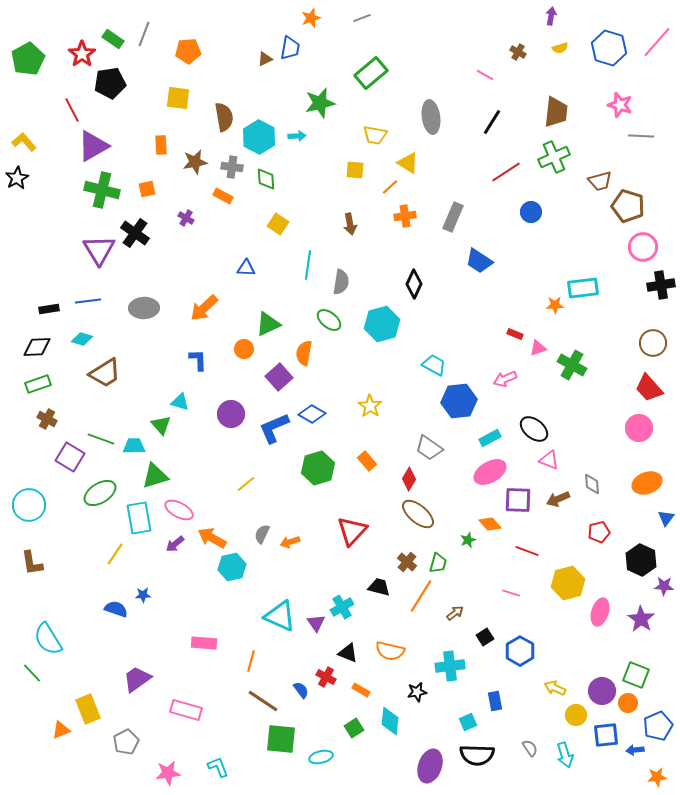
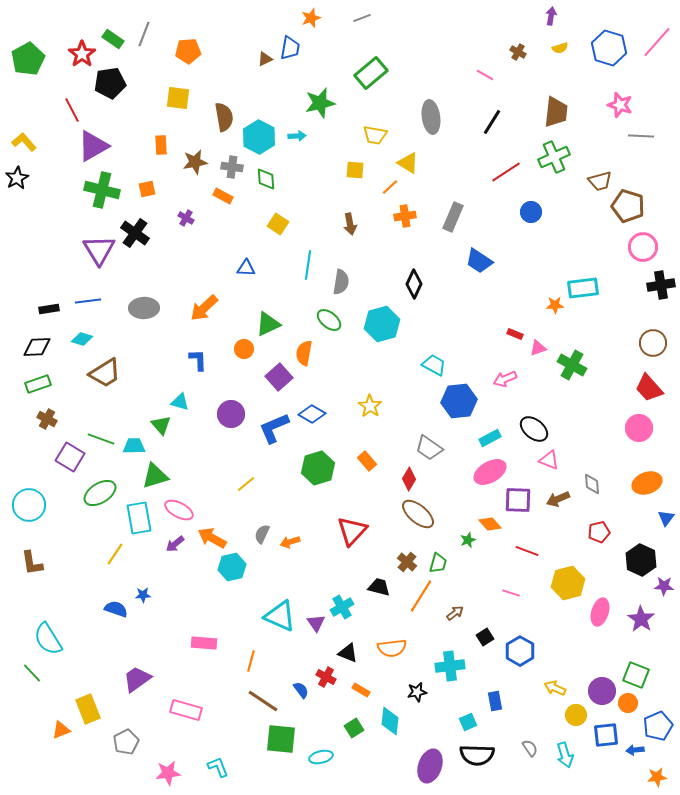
orange semicircle at (390, 651): moved 2 px right, 3 px up; rotated 20 degrees counterclockwise
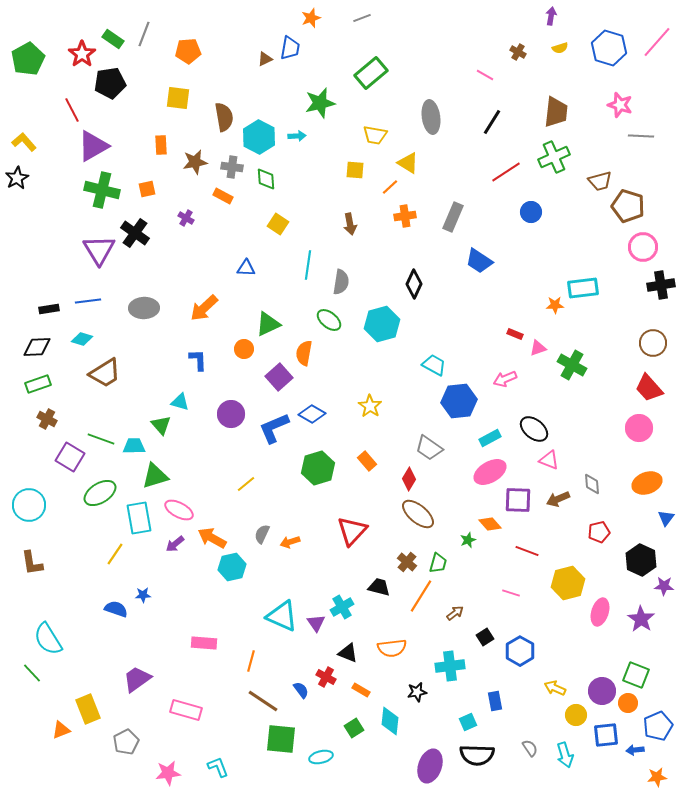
cyan triangle at (280, 616): moved 2 px right
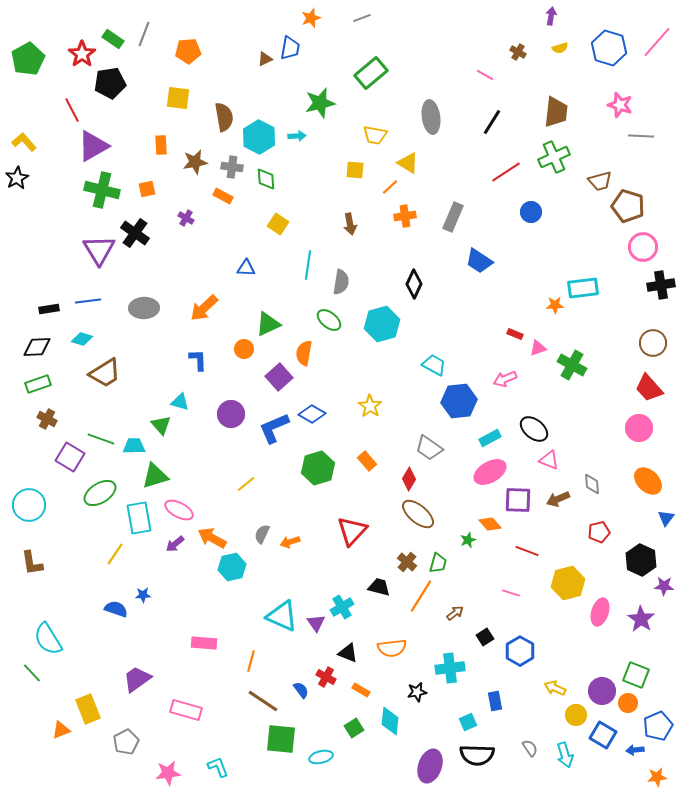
orange ellipse at (647, 483): moved 1 px right, 2 px up; rotated 64 degrees clockwise
cyan cross at (450, 666): moved 2 px down
blue square at (606, 735): moved 3 px left; rotated 36 degrees clockwise
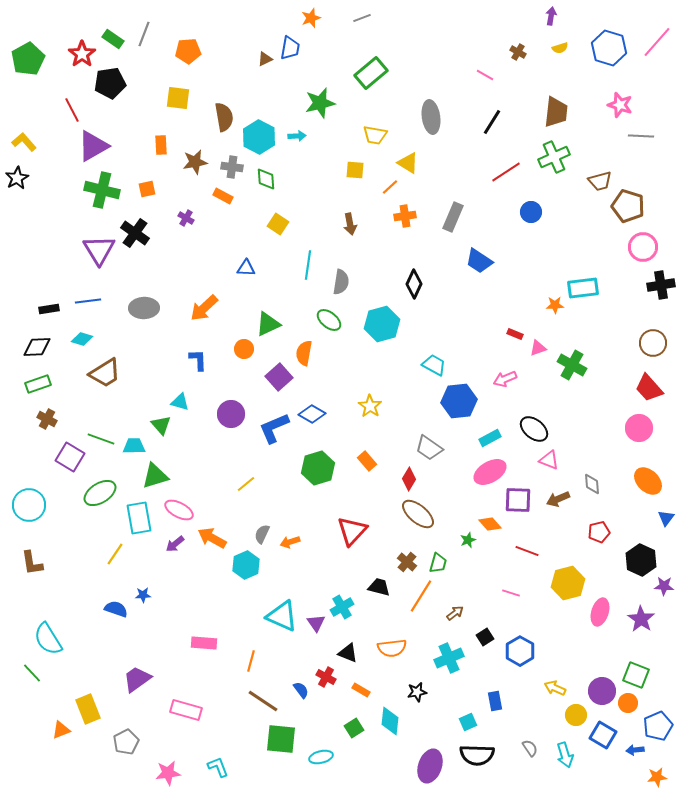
cyan hexagon at (232, 567): moved 14 px right, 2 px up; rotated 12 degrees counterclockwise
cyan cross at (450, 668): moved 1 px left, 10 px up; rotated 16 degrees counterclockwise
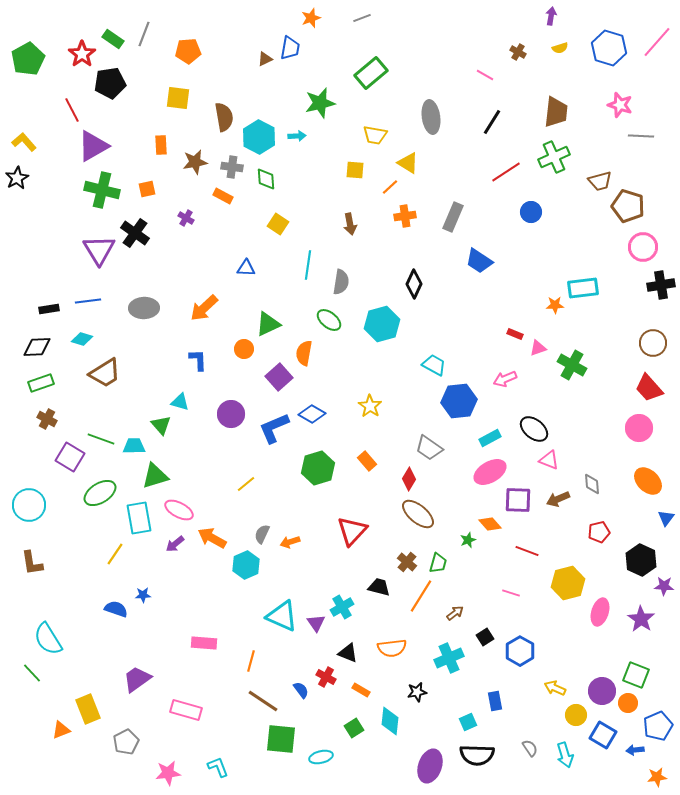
green rectangle at (38, 384): moved 3 px right, 1 px up
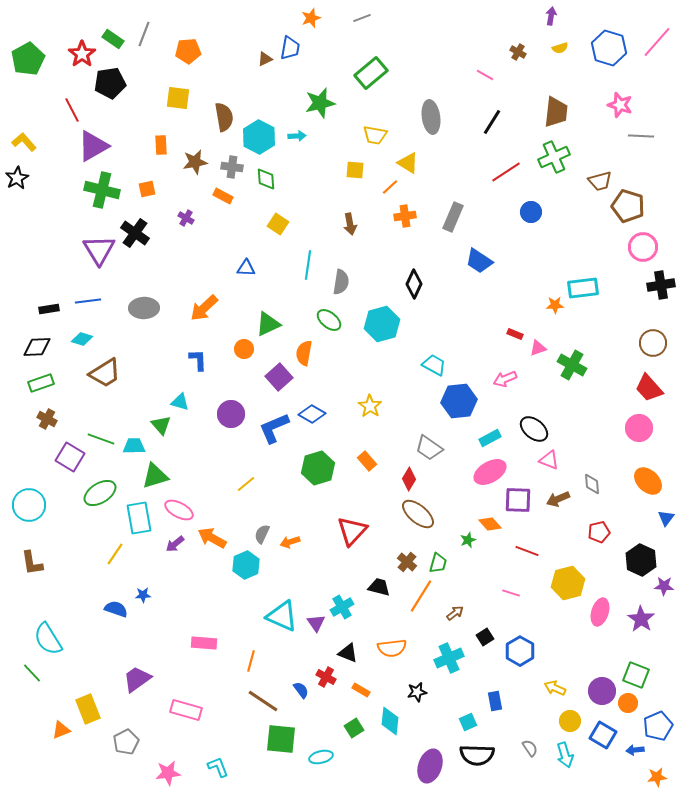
yellow circle at (576, 715): moved 6 px left, 6 px down
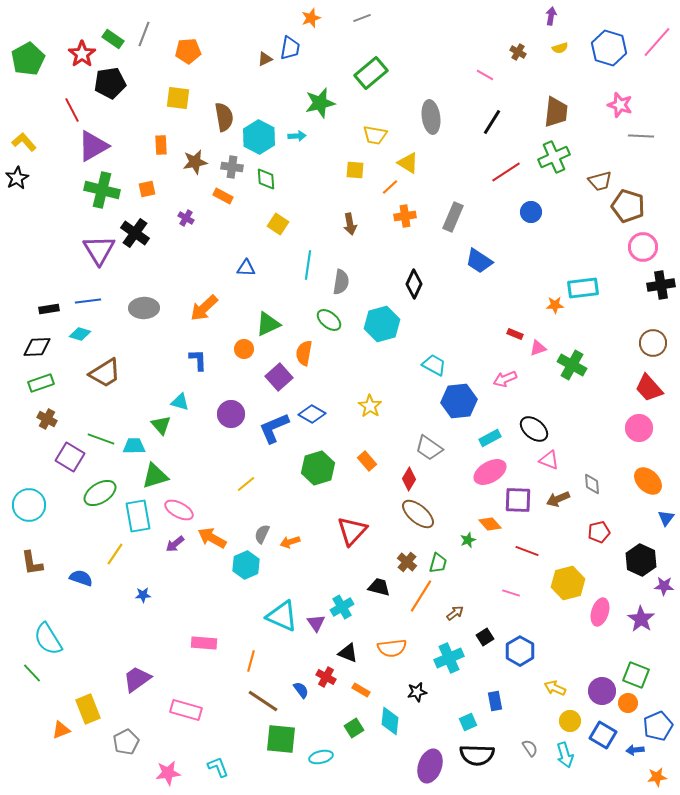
cyan diamond at (82, 339): moved 2 px left, 5 px up
cyan rectangle at (139, 518): moved 1 px left, 2 px up
blue semicircle at (116, 609): moved 35 px left, 31 px up
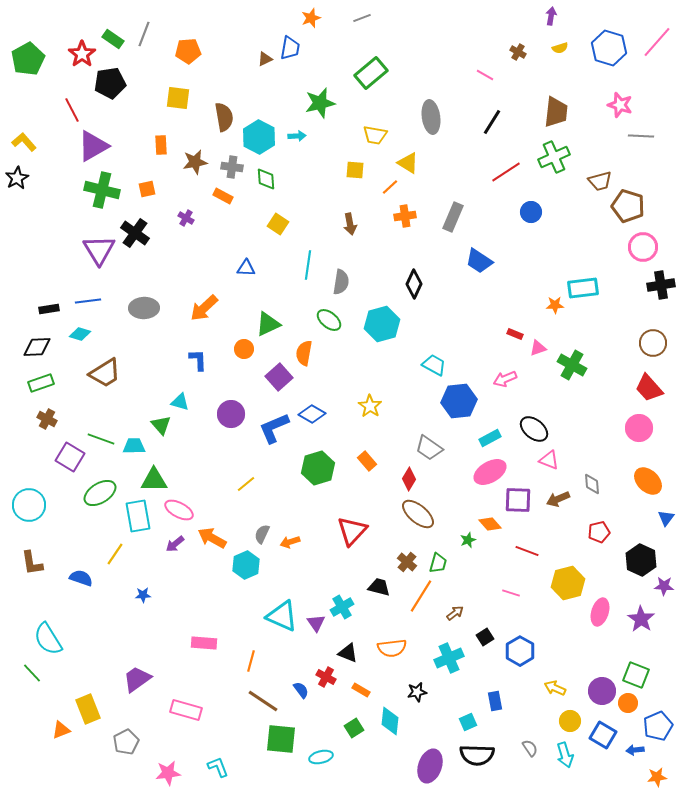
green triangle at (155, 476): moved 1 px left, 4 px down; rotated 16 degrees clockwise
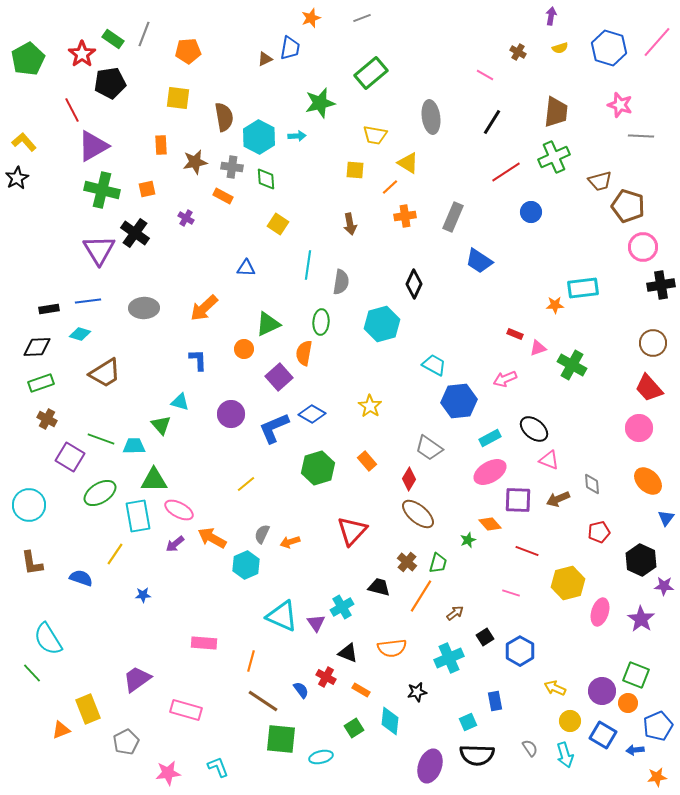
green ellipse at (329, 320): moved 8 px left, 2 px down; rotated 55 degrees clockwise
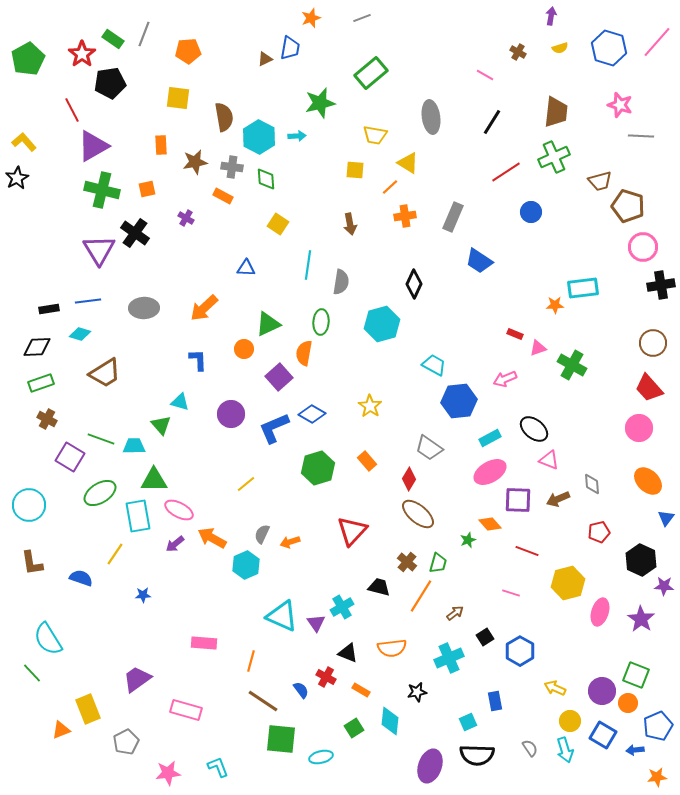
cyan arrow at (565, 755): moved 5 px up
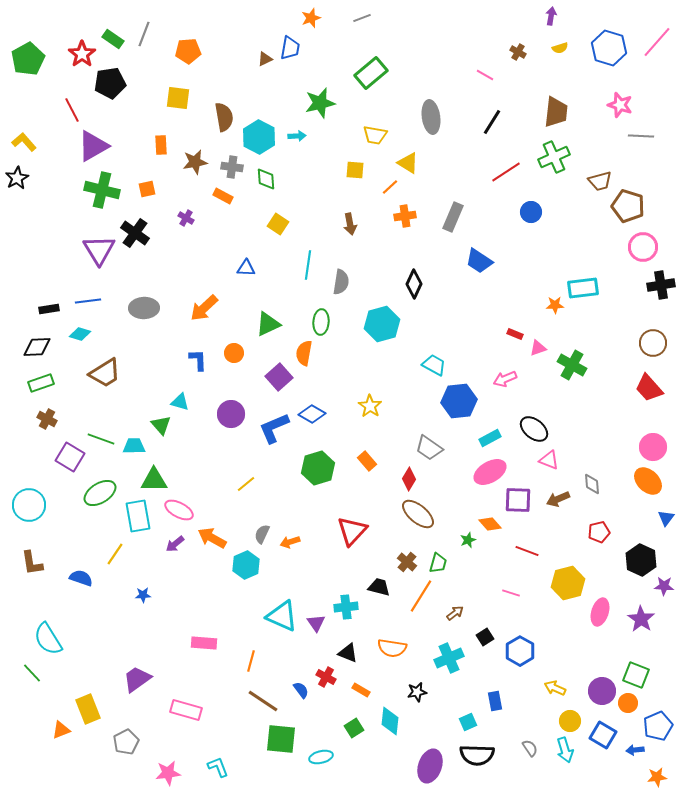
orange circle at (244, 349): moved 10 px left, 4 px down
pink circle at (639, 428): moved 14 px right, 19 px down
cyan cross at (342, 607): moved 4 px right; rotated 25 degrees clockwise
orange semicircle at (392, 648): rotated 16 degrees clockwise
